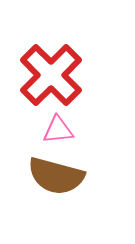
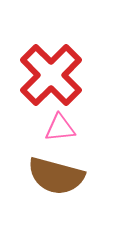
pink triangle: moved 2 px right, 2 px up
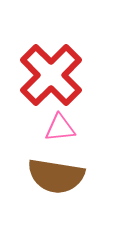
brown semicircle: rotated 6 degrees counterclockwise
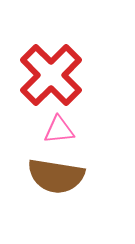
pink triangle: moved 1 px left, 2 px down
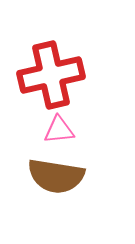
red cross: rotated 32 degrees clockwise
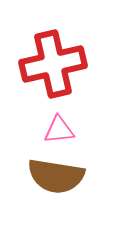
red cross: moved 2 px right, 11 px up
